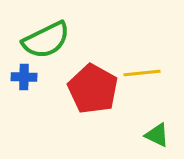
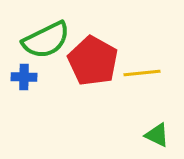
red pentagon: moved 28 px up
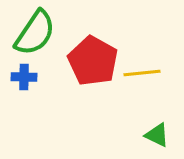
green semicircle: moved 11 px left, 7 px up; rotated 30 degrees counterclockwise
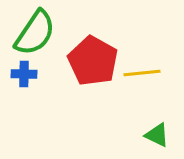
blue cross: moved 3 px up
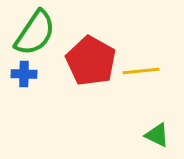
red pentagon: moved 2 px left
yellow line: moved 1 px left, 2 px up
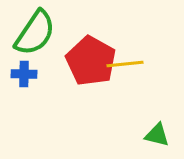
yellow line: moved 16 px left, 7 px up
green triangle: rotated 12 degrees counterclockwise
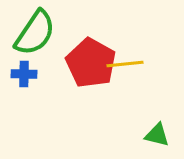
red pentagon: moved 2 px down
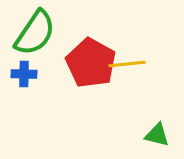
yellow line: moved 2 px right
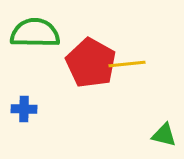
green semicircle: rotated 123 degrees counterclockwise
blue cross: moved 35 px down
green triangle: moved 7 px right
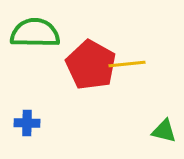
red pentagon: moved 2 px down
blue cross: moved 3 px right, 14 px down
green triangle: moved 4 px up
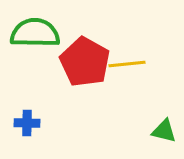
red pentagon: moved 6 px left, 3 px up
